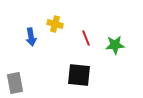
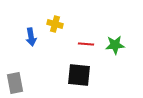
red line: moved 6 px down; rotated 63 degrees counterclockwise
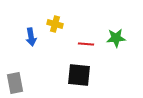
green star: moved 1 px right, 7 px up
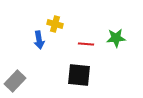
blue arrow: moved 8 px right, 3 px down
gray rectangle: moved 2 px up; rotated 55 degrees clockwise
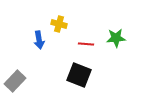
yellow cross: moved 4 px right
black square: rotated 15 degrees clockwise
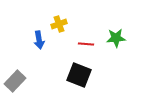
yellow cross: rotated 35 degrees counterclockwise
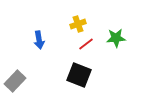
yellow cross: moved 19 px right
red line: rotated 42 degrees counterclockwise
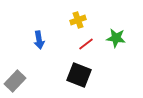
yellow cross: moved 4 px up
green star: rotated 12 degrees clockwise
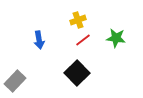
red line: moved 3 px left, 4 px up
black square: moved 2 px left, 2 px up; rotated 25 degrees clockwise
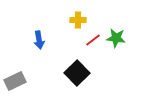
yellow cross: rotated 21 degrees clockwise
red line: moved 10 px right
gray rectangle: rotated 20 degrees clockwise
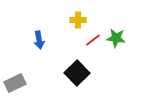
gray rectangle: moved 2 px down
